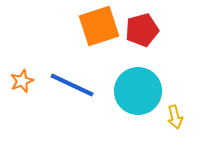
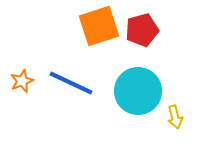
blue line: moved 1 px left, 2 px up
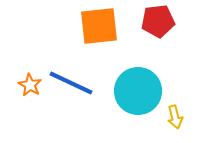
orange square: rotated 12 degrees clockwise
red pentagon: moved 16 px right, 9 px up; rotated 8 degrees clockwise
orange star: moved 8 px right, 4 px down; rotated 20 degrees counterclockwise
